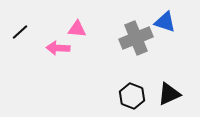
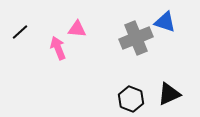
pink arrow: rotated 65 degrees clockwise
black hexagon: moved 1 px left, 3 px down
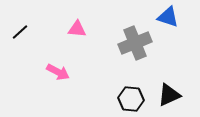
blue triangle: moved 3 px right, 5 px up
gray cross: moved 1 px left, 5 px down
pink arrow: moved 24 px down; rotated 140 degrees clockwise
black triangle: moved 1 px down
black hexagon: rotated 15 degrees counterclockwise
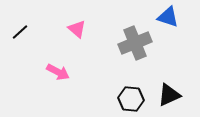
pink triangle: rotated 36 degrees clockwise
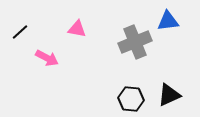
blue triangle: moved 4 px down; rotated 25 degrees counterclockwise
pink triangle: rotated 30 degrees counterclockwise
gray cross: moved 1 px up
pink arrow: moved 11 px left, 14 px up
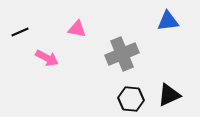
black line: rotated 18 degrees clockwise
gray cross: moved 13 px left, 12 px down
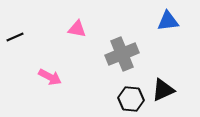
black line: moved 5 px left, 5 px down
pink arrow: moved 3 px right, 19 px down
black triangle: moved 6 px left, 5 px up
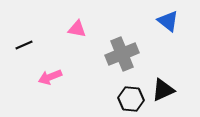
blue triangle: rotated 45 degrees clockwise
black line: moved 9 px right, 8 px down
pink arrow: rotated 130 degrees clockwise
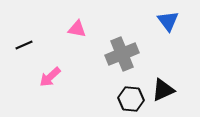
blue triangle: rotated 15 degrees clockwise
pink arrow: rotated 20 degrees counterclockwise
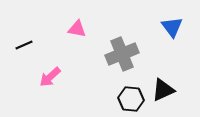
blue triangle: moved 4 px right, 6 px down
